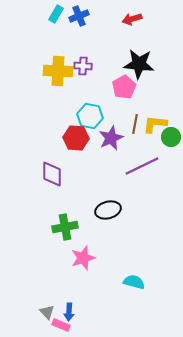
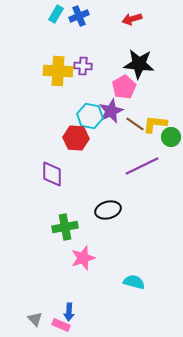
brown line: rotated 66 degrees counterclockwise
purple star: moved 27 px up
gray triangle: moved 12 px left, 7 px down
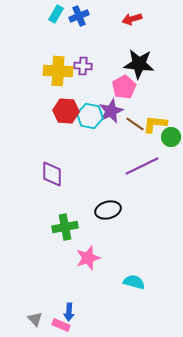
red hexagon: moved 10 px left, 27 px up
pink star: moved 5 px right
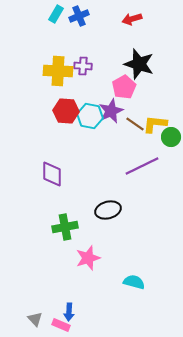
black star: rotated 12 degrees clockwise
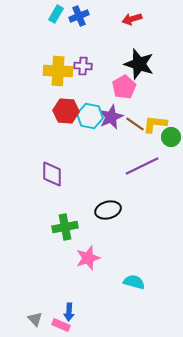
purple star: moved 6 px down
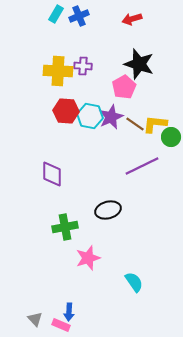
cyan semicircle: rotated 40 degrees clockwise
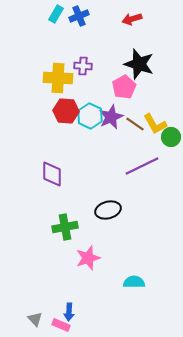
yellow cross: moved 7 px down
cyan hexagon: rotated 15 degrees clockwise
yellow L-shape: rotated 125 degrees counterclockwise
cyan semicircle: rotated 55 degrees counterclockwise
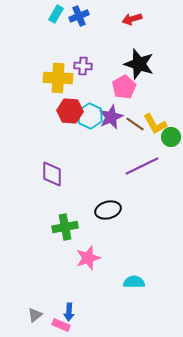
red hexagon: moved 4 px right
gray triangle: moved 4 px up; rotated 35 degrees clockwise
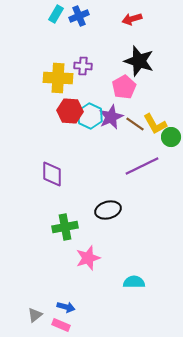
black star: moved 3 px up
blue arrow: moved 3 px left, 5 px up; rotated 78 degrees counterclockwise
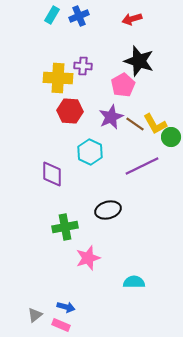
cyan rectangle: moved 4 px left, 1 px down
pink pentagon: moved 1 px left, 2 px up
cyan hexagon: moved 36 px down
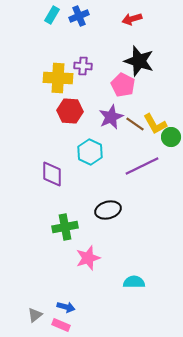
pink pentagon: rotated 15 degrees counterclockwise
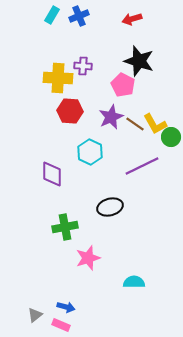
black ellipse: moved 2 px right, 3 px up
